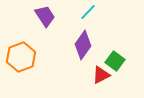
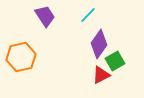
cyan line: moved 3 px down
purple diamond: moved 16 px right, 1 px up
orange hexagon: rotated 8 degrees clockwise
green square: rotated 24 degrees clockwise
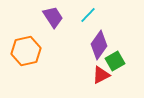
purple trapezoid: moved 8 px right, 1 px down
purple diamond: moved 1 px down
orange hexagon: moved 5 px right, 6 px up
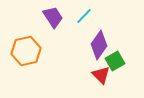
cyan line: moved 4 px left, 1 px down
red triangle: rotated 48 degrees counterclockwise
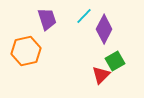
purple trapezoid: moved 6 px left, 2 px down; rotated 15 degrees clockwise
purple diamond: moved 5 px right, 16 px up; rotated 8 degrees counterclockwise
red triangle: rotated 30 degrees clockwise
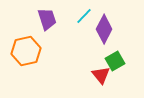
red triangle: rotated 24 degrees counterclockwise
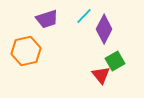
purple trapezoid: rotated 90 degrees clockwise
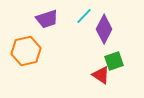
green square: moved 1 px left; rotated 12 degrees clockwise
red triangle: rotated 18 degrees counterclockwise
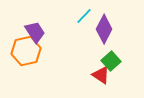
purple trapezoid: moved 12 px left, 13 px down; rotated 105 degrees counterclockwise
green square: moved 3 px left; rotated 24 degrees counterclockwise
